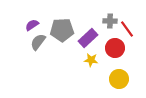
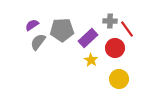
yellow star: rotated 24 degrees clockwise
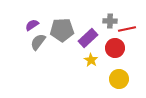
red line: rotated 66 degrees counterclockwise
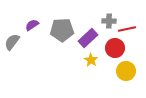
gray cross: moved 1 px left
gray semicircle: moved 26 px left
yellow circle: moved 7 px right, 8 px up
